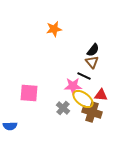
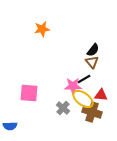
orange star: moved 12 px left
black line: moved 3 px down; rotated 56 degrees counterclockwise
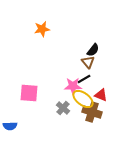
brown triangle: moved 4 px left
red triangle: rotated 16 degrees clockwise
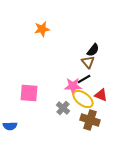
brown cross: moved 2 px left, 8 px down
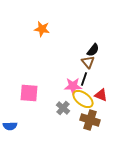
orange star: rotated 21 degrees clockwise
black line: rotated 40 degrees counterclockwise
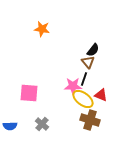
gray cross: moved 21 px left, 16 px down
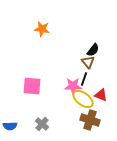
pink square: moved 3 px right, 7 px up
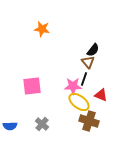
pink square: rotated 12 degrees counterclockwise
yellow ellipse: moved 4 px left, 3 px down
brown cross: moved 1 px left, 1 px down
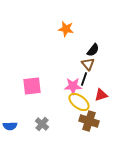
orange star: moved 24 px right
brown triangle: moved 2 px down
red triangle: rotated 40 degrees counterclockwise
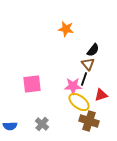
pink square: moved 2 px up
